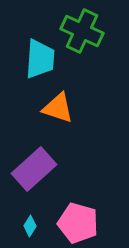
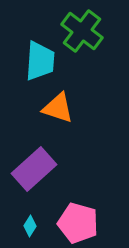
green cross: rotated 12 degrees clockwise
cyan trapezoid: moved 2 px down
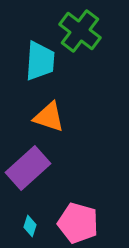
green cross: moved 2 px left
orange triangle: moved 9 px left, 9 px down
purple rectangle: moved 6 px left, 1 px up
cyan diamond: rotated 15 degrees counterclockwise
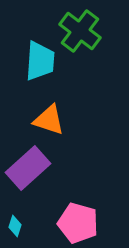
orange triangle: moved 3 px down
cyan diamond: moved 15 px left
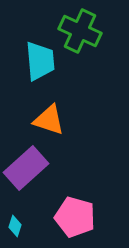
green cross: rotated 12 degrees counterclockwise
cyan trapezoid: rotated 9 degrees counterclockwise
purple rectangle: moved 2 px left
pink pentagon: moved 3 px left, 6 px up
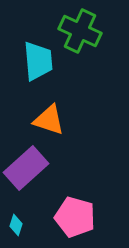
cyan trapezoid: moved 2 px left
cyan diamond: moved 1 px right, 1 px up
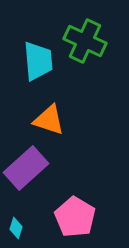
green cross: moved 5 px right, 10 px down
pink pentagon: rotated 15 degrees clockwise
cyan diamond: moved 3 px down
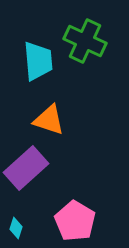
pink pentagon: moved 4 px down
